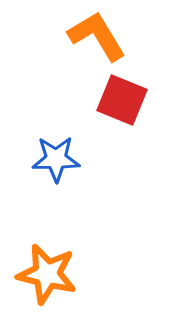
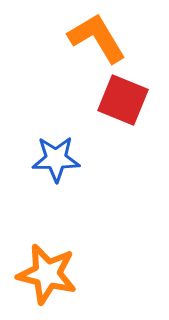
orange L-shape: moved 2 px down
red square: moved 1 px right
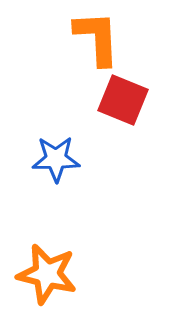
orange L-shape: rotated 28 degrees clockwise
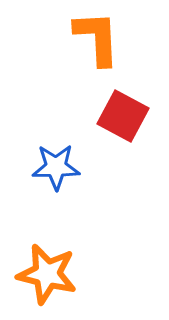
red square: moved 16 px down; rotated 6 degrees clockwise
blue star: moved 8 px down
